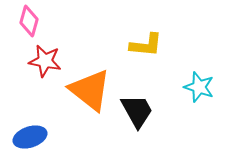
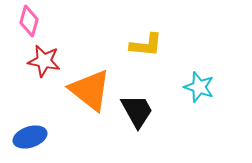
red star: moved 1 px left
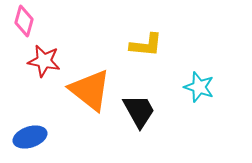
pink diamond: moved 5 px left
black trapezoid: moved 2 px right
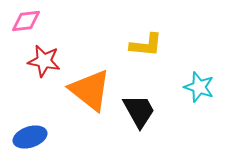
pink diamond: moved 2 px right; rotated 68 degrees clockwise
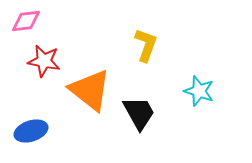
yellow L-shape: rotated 76 degrees counterclockwise
cyan star: moved 4 px down
black trapezoid: moved 2 px down
blue ellipse: moved 1 px right, 6 px up
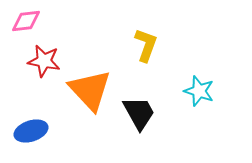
orange triangle: rotated 9 degrees clockwise
